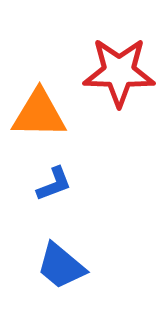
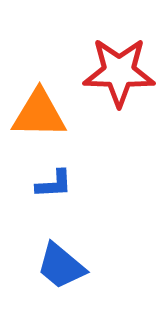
blue L-shape: rotated 18 degrees clockwise
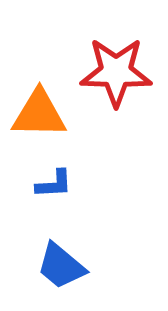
red star: moved 3 px left
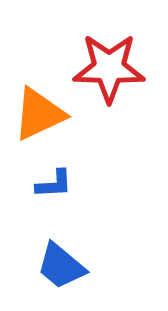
red star: moved 7 px left, 4 px up
orange triangle: rotated 26 degrees counterclockwise
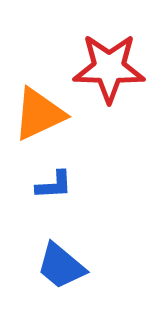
blue L-shape: moved 1 px down
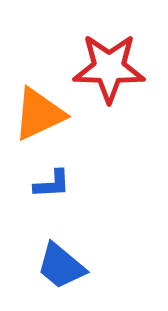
blue L-shape: moved 2 px left, 1 px up
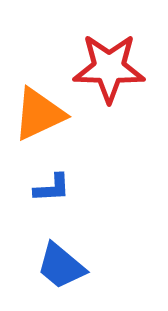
blue L-shape: moved 4 px down
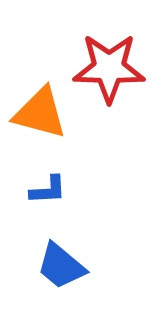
orange triangle: moved 1 px right, 1 px up; rotated 40 degrees clockwise
blue L-shape: moved 4 px left, 2 px down
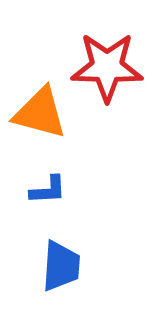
red star: moved 2 px left, 1 px up
blue trapezoid: rotated 126 degrees counterclockwise
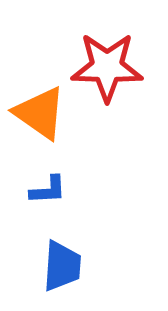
orange triangle: rotated 20 degrees clockwise
blue trapezoid: moved 1 px right
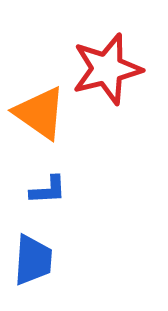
red star: moved 2 px down; rotated 16 degrees counterclockwise
blue trapezoid: moved 29 px left, 6 px up
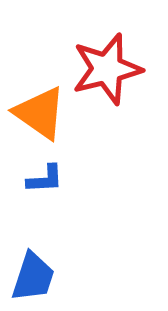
blue L-shape: moved 3 px left, 11 px up
blue trapezoid: moved 17 px down; rotated 14 degrees clockwise
